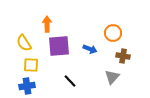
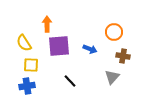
orange circle: moved 1 px right, 1 px up
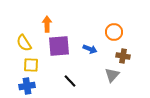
gray triangle: moved 2 px up
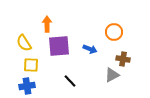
brown cross: moved 3 px down
gray triangle: rotated 21 degrees clockwise
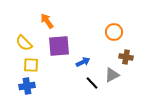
orange arrow: moved 3 px up; rotated 35 degrees counterclockwise
yellow semicircle: rotated 12 degrees counterclockwise
blue arrow: moved 7 px left, 13 px down; rotated 48 degrees counterclockwise
brown cross: moved 3 px right, 2 px up
black line: moved 22 px right, 2 px down
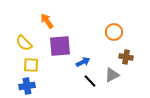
purple square: moved 1 px right
black line: moved 2 px left, 2 px up
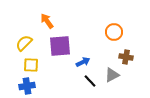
yellow semicircle: rotated 90 degrees clockwise
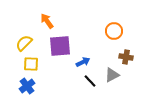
orange circle: moved 1 px up
yellow square: moved 1 px up
blue cross: rotated 28 degrees counterclockwise
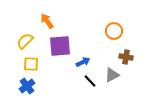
yellow semicircle: moved 1 px right, 2 px up
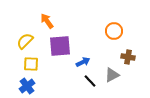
brown cross: moved 2 px right
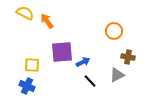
yellow semicircle: moved 28 px up; rotated 72 degrees clockwise
purple square: moved 2 px right, 6 px down
yellow square: moved 1 px right, 1 px down
gray triangle: moved 5 px right
blue cross: rotated 28 degrees counterclockwise
